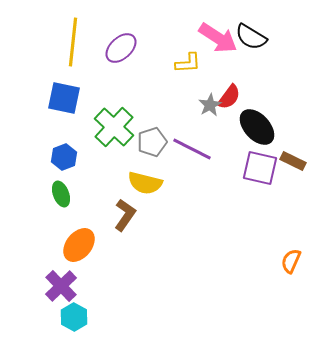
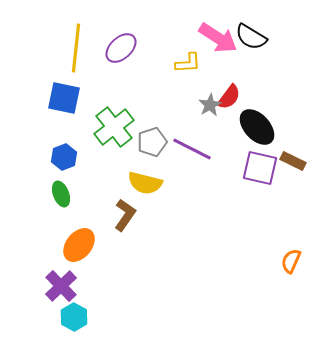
yellow line: moved 3 px right, 6 px down
green cross: rotated 9 degrees clockwise
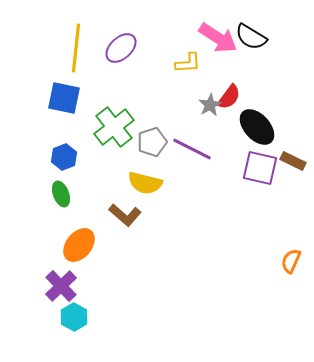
brown L-shape: rotated 96 degrees clockwise
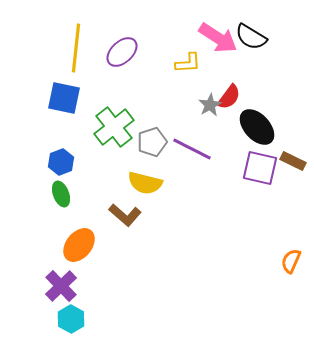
purple ellipse: moved 1 px right, 4 px down
blue hexagon: moved 3 px left, 5 px down
cyan hexagon: moved 3 px left, 2 px down
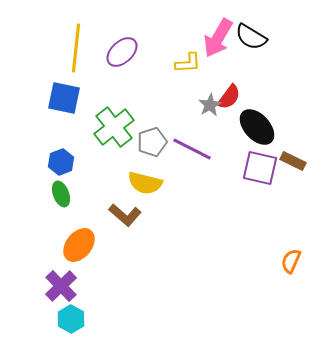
pink arrow: rotated 87 degrees clockwise
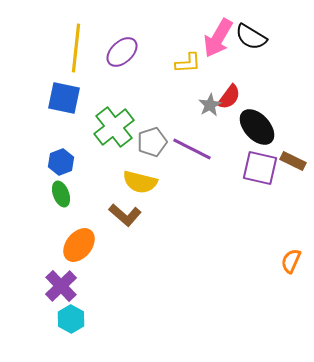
yellow semicircle: moved 5 px left, 1 px up
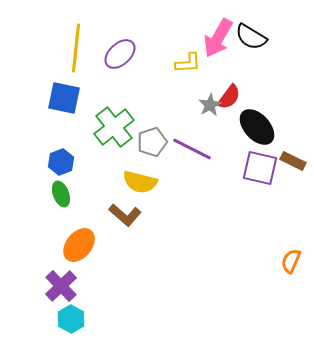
purple ellipse: moved 2 px left, 2 px down
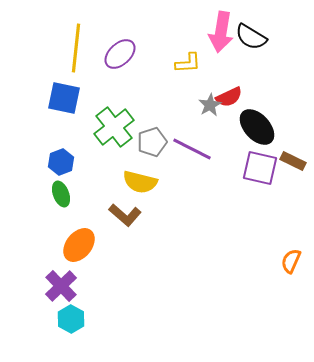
pink arrow: moved 3 px right, 6 px up; rotated 21 degrees counterclockwise
red semicircle: rotated 28 degrees clockwise
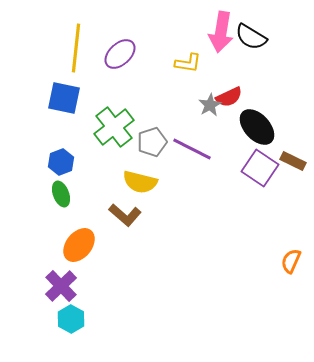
yellow L-shape: rotated 12 degrees clockwise
purple square: rotated 21 degrees clockwise
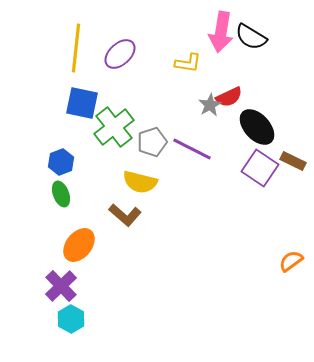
blue square: moved 18 px right, 5 px down
orange semicircle: rotated 30 degrees clockwise
